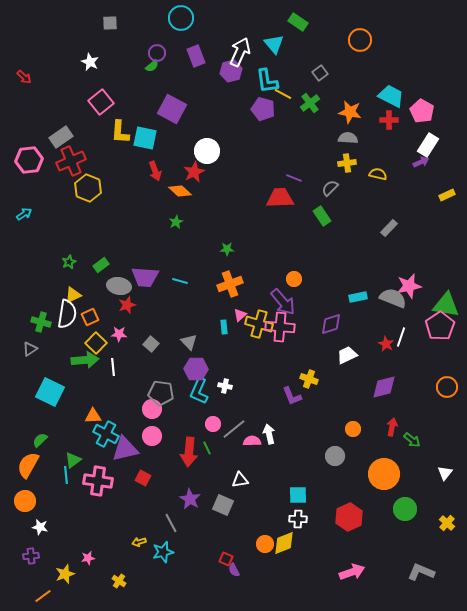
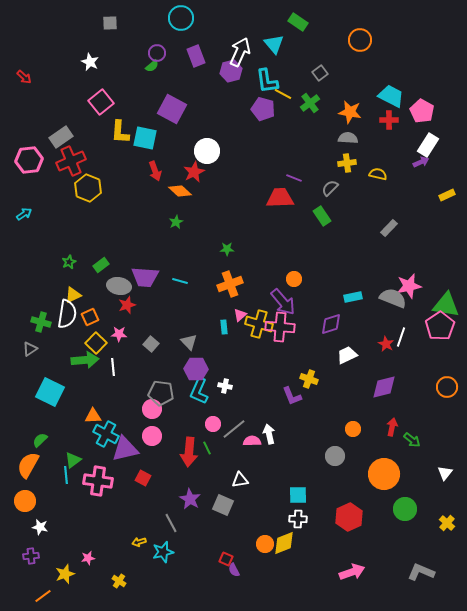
cyan rectangle at (358, 297): moved 5 px left
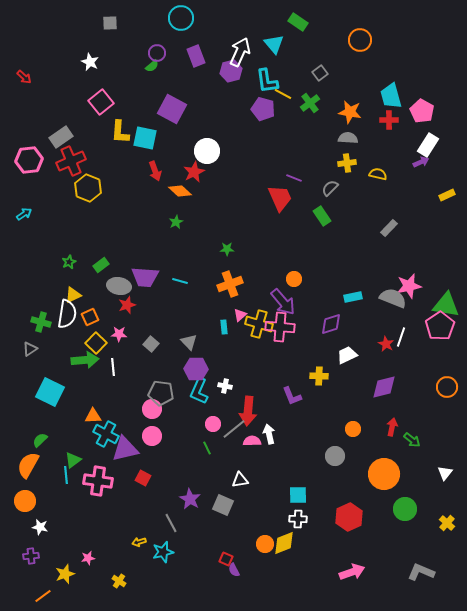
cyan trapezoid at (391, 96): rotated 132 degrees counterclockwise
red trapezoid at (280, 198): rotated 68 degrees clockwise
yellow cross at (309, 379): moved 10 px right, 3 px up; rotated 18 degrees counterclockwise
red arrow at (189, 452): moved 59 px right, 41 px up
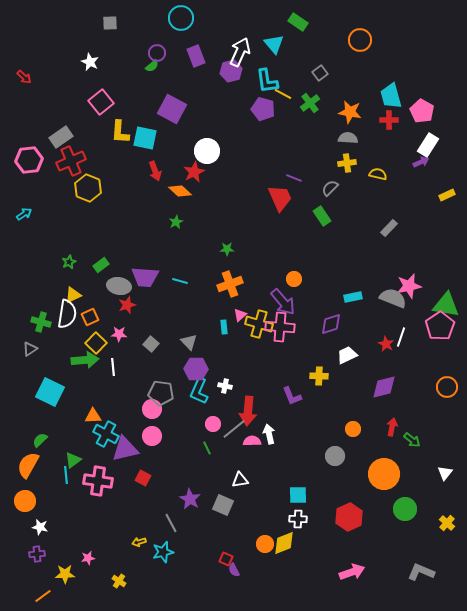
purple cross at (31, 556): moved 6 px right, 2 px up
yellow star at (65, 574): rotated 18 degrees clockwise
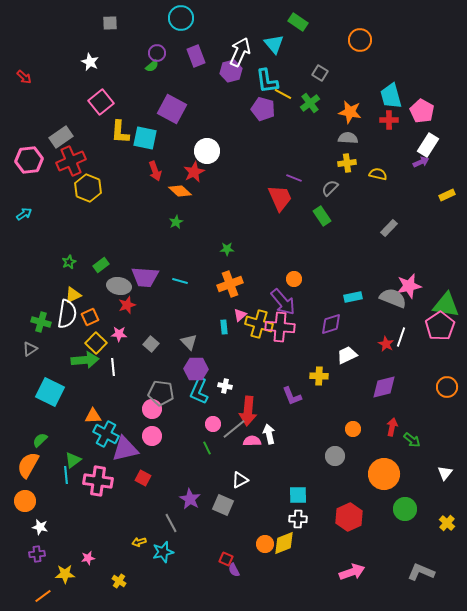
gray square at (320, 73): rotated 21 degrees counterclockwise
white triangle at (240, 480): rotated 18 degrees counterclockwise
